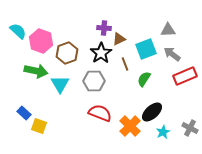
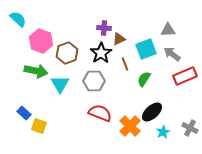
cyan semicircle: moved 12 px up
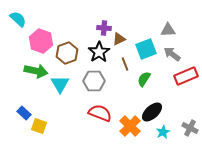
black star: moved 2 px left, 1 px up
red rectangle: moved 1 px right
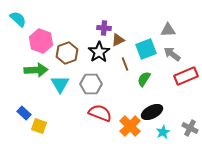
brown triangle: moved 1 px left, 1 px down
green arrow: moved 1 px up; rotated 15 degrees counterclockwise
gray hexagon: moved 3 px left, 3 px down
black ellipse: rotated 15 degrees clockwise
